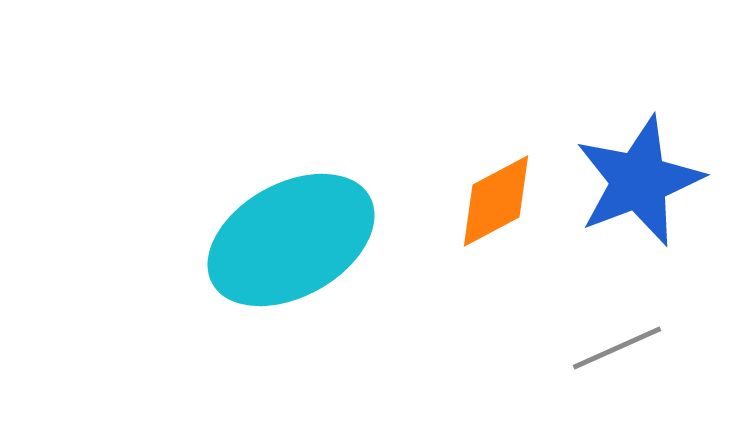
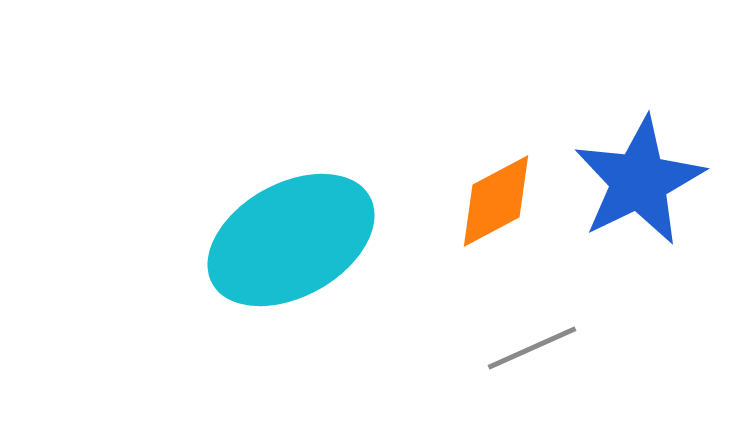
blue star: rotated 5 degrees counterclockwise
gray line: moved 85 px left
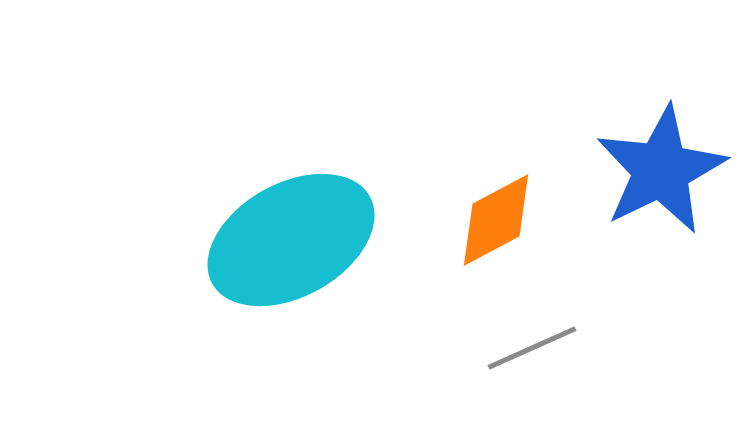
blue star: moved 22 px right, 11 px up
orange diamond: moved 19 px down
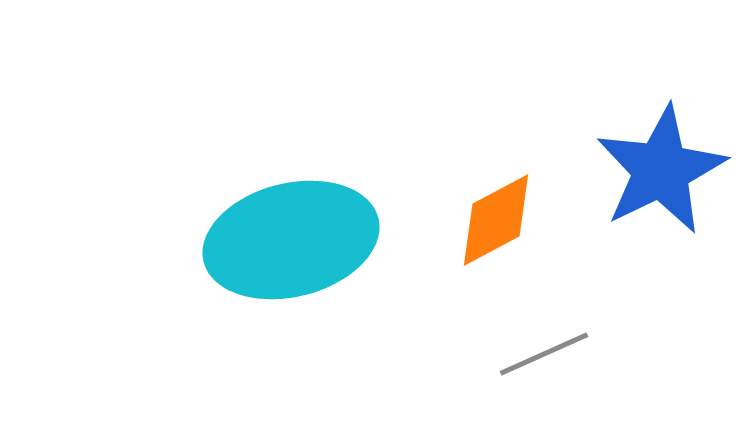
cyan ellipse: rotated 15 degrees clockwise
gray line: moved 12 px right, 6 px down
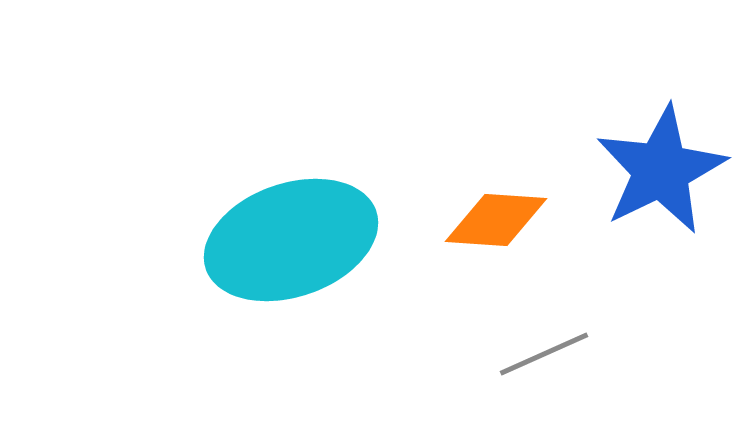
orange diamond: rotated 32 degrees clockwise
cyan ellipse: rotated 5 degrees counterclockwise
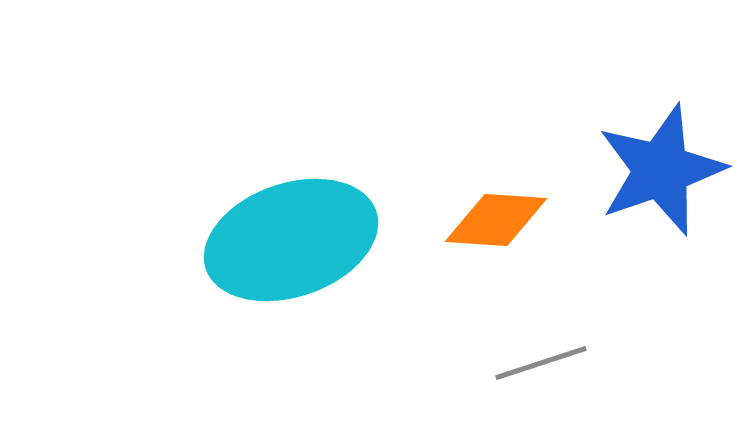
blue star: rotated 7 degrees clockwise
gray line: moved 3 px left, 9 px down; rotated 6 degrees clockwise
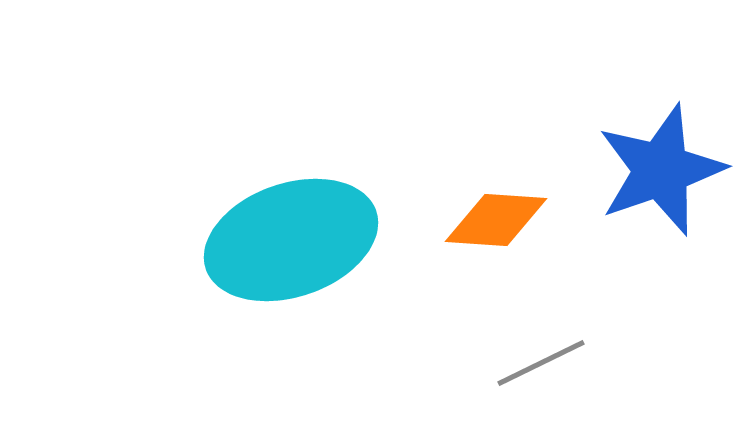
gray line: rotated 8 degrees counterclockwise
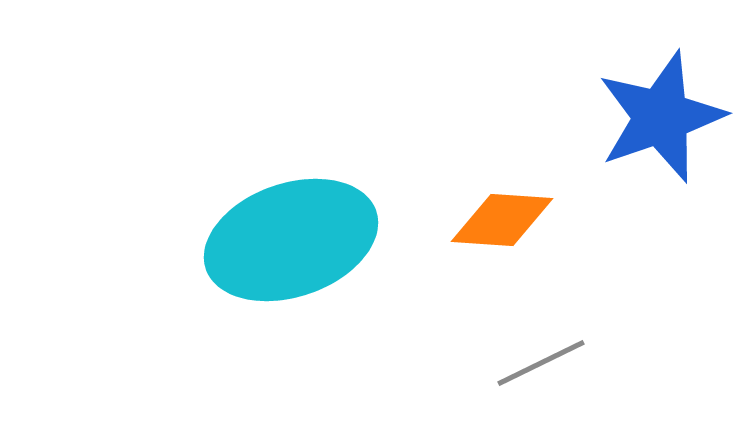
blue star: moved 53 px up
orange diamond: moved 6 px right
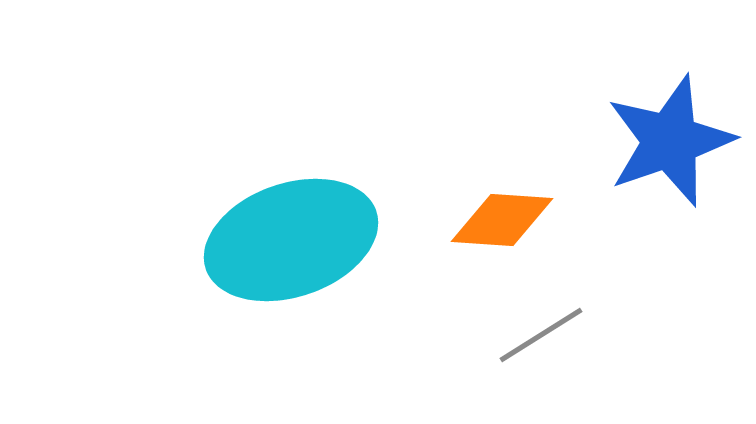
blue star: moved 9 px right, 24 px down
gray line: moved 28 px up; rotated 6 degrees counterclockwise
